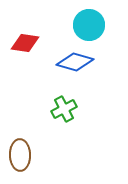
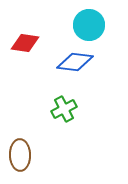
blue diamond: rotated 9 degrees counterclockwise
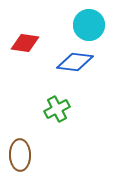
green cross: moved 7 px left
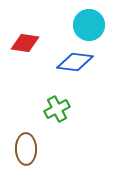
brown ellipse: moved 6 px right, 6 px up
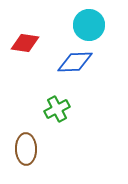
blue diamond: rotated 9 degrees counterclockwise
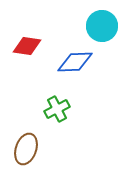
cyan circle: moved 13 px right, 1 px down
red diamond: moved 2 px right, 3 px down
brown ellipse: rotated 20 degrees clockwise
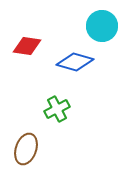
blue diamond: rotated 18 degrees clockwise
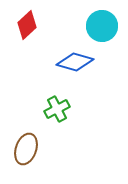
red diamond: moved 21 px up; rotated 52 degrees counterclockwise
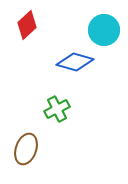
cyan circle: moved 2 px right, 4 px down
